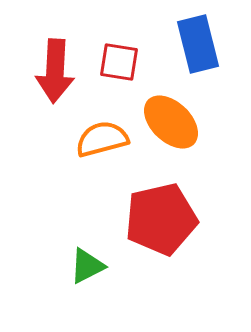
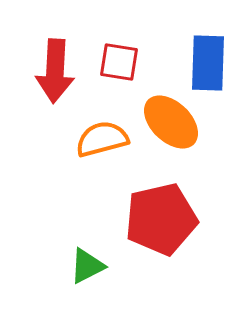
blue rectangle: moved 10 px right, 19 px down; rotated 16 degrees clockwise
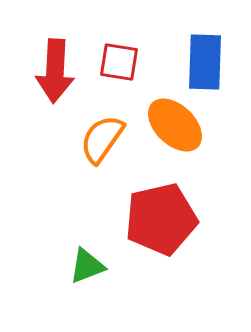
blue rectangle: moved 3 px left, 1 px up
orange ellipse: moved 4 px right, 3 px down
orange semicircle: rotated 40 degrees counterclockwise
green triangle: rotated 6 degrees clockwise
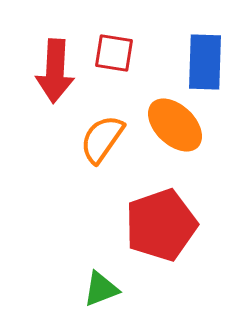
red square: moved 5 px left, 9 px up
red pentagon: moved 6 px down; rotated 6 degrees counterclockwise
green triangle: moved 14 px right, 23 px down
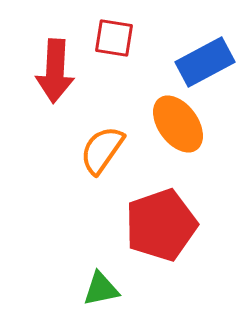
red square: moved 15 px up
blue rectangle: rotated 60 degrees clockwise
orange ellipse: moved 3 px right, 1 px up; rotated 10 degrees clockwise
orange semicircle: moved 11 px down
green triangle: rotated 9 degrees clockwise
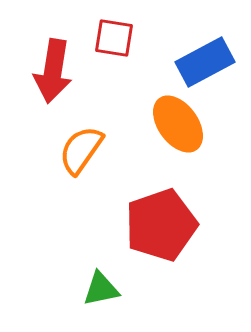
red arrow: moved 2 px left; rotated 6 degrees clockwise
orange semicircle: moved 21 px left
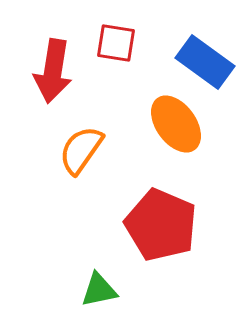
red square: moved 2 px right, 5 px down
blue rectangle: rotated 64 degrees clockwise
orange ellipse: moved 2 px left
red pentagon: rotated 30 degrees counterclockwise
green triangle: moved 2 px left, 1 px down
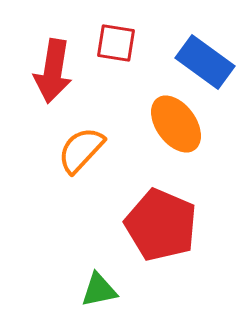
orange semicircle: rotated 8 degrees clockwise
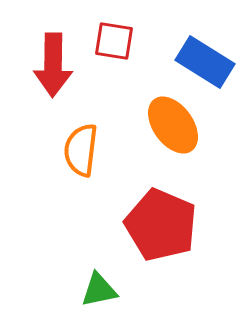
red square: moved 2 px left, 2 px up
blue rectangle: rotated 4 degrees counterclockwise
red arrow: moved 6 px up; rotated 8 degrees counterclockwise
orange ellipse: moved 3 px left, 1 px down
orange semicircle: rotated 36 degrees counterclockwise
